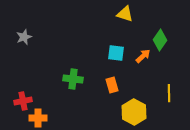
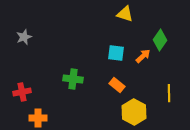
orange rectangle: moved 5 px right; rotated 35 degrees counterclockwise
red cross: moved 1 px left, 9 px up
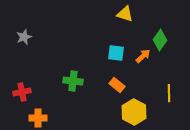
green cross: moved 2 px down
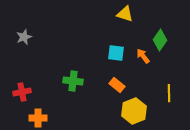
orange arrow: rotated 84 degrees counterclockwise
yellow hexagon: moved 1 px up; rotated 10 degrees clockwise
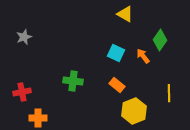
yellow triangle: rotated 12 degrees clockwise
cyan square: rotated 18 degrees clockwise
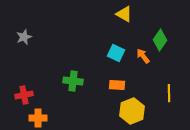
yellow triangle: moved 1 px left
orange rectangle: rotated 35 degrees counterclockwise
red cross: moved 2 px right, 3 px down
yellow hexagon: moved 2 px left
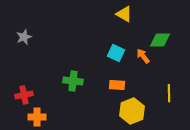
green diamond: rotated 55 degrees clockwise
orange cross: moved 1 px left, 1 px up
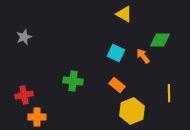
orange rectangle: rotated 35 degrees clockwise
